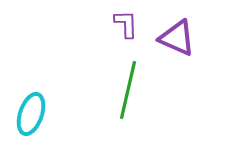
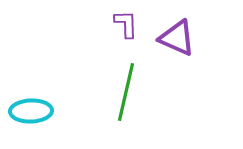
green line: moved 2 px left, 2 px down
cyan ellipse: moved 3 px up; rotated 69 degrees clockwise
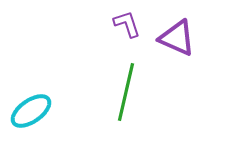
purple L-shape: moved 1 px right; rotated 16 degrees counterclockwise
cyan ellipse: rotated 33 degrees counterclockwise
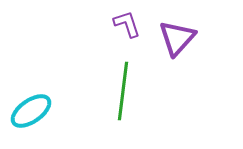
purple triangle: rotated 48 degrees clockwise
green line: moved 3 px left, 1 px up; rotated 6 degrees counterclockwise
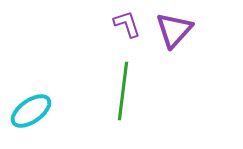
purple triangle: moved 3 px left, 8 px up
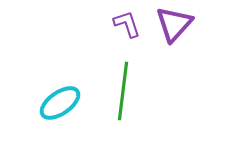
purple triangle: moved 6 px up
cyan ellipse: moved 29 px right, 8 px up
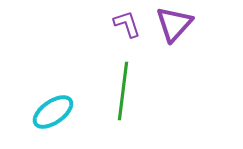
cyan ellipse: moved 7 px left, 9 px down
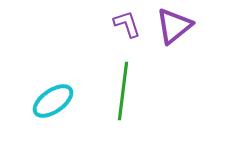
purple triangle: moved 2 px down; rotated 9 degrees clockwise
cyan ellipse: moved 11 px up
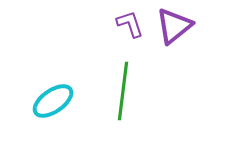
purple L-shape: moved 3 px right
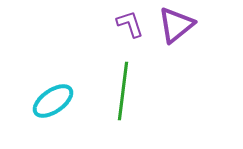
purple triangle: moved 2 px right, 1 px up
